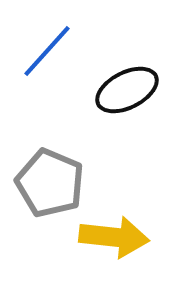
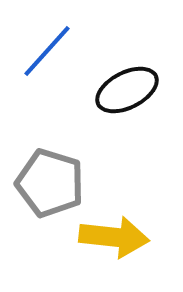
gray pentagon: rotated 6 degrees counterclockwise
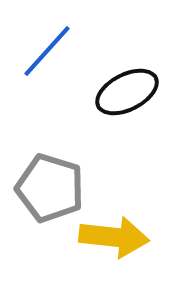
black ellipse: moved 2 px down
gray pentagon: moved 5 px down
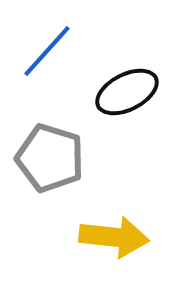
gray pentagon: moved 30 px up
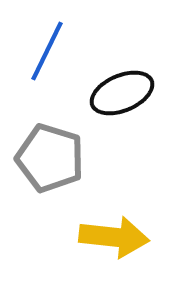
blue line: rotated 16 degrees counterclockwise
black ellipse: moved 5 px left, 1 px down; rotated 4 degrees clockwise
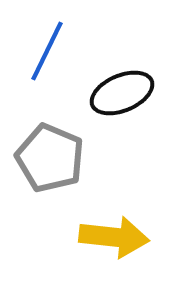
gray pentagon: rotated 6 degrees clockwise
